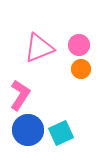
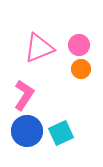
pink L-shape: moved 4 px right
blue circle: moved 1 px left, 1 px down
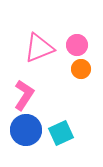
pink circle: moved 2 px left
blue circle: moved 1 px left, 1 px up
